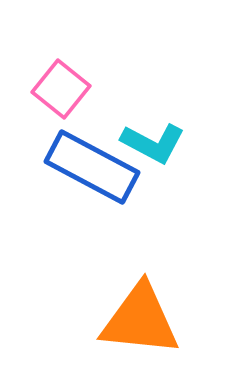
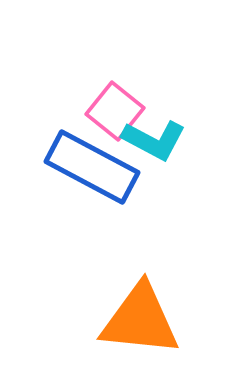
pink square: moved 54 px right, 22 px down
cyan L-shape: moved 1 px right, 3 px up
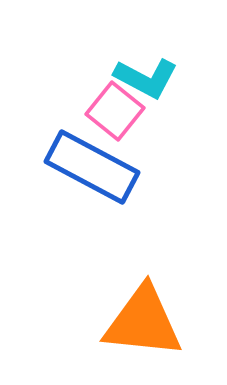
cyan L-shape: moved 8 px left, 62 px up
orange triangle: moved 3 px right, 2 px down
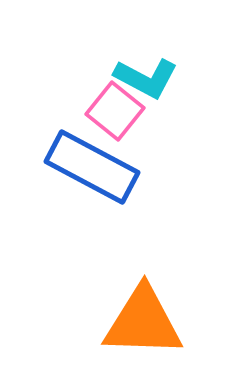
orange triangle: rotated 4 degrees counterclockwise
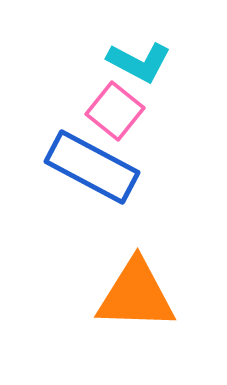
cyan L-shape: moved 7 px left, 16 px up
orange triangle: moved 7 px left, 27 px up
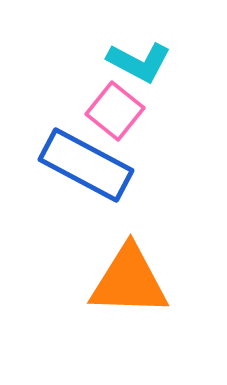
blue rectangle: moved 6 px left, 2 px up
orange triangle: moved 7 px left, 14 px up
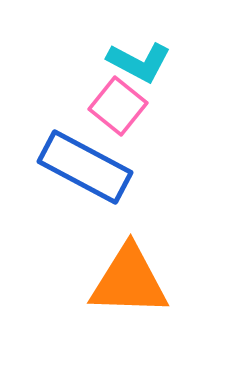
pink square: moved 3 px right, 5 px up
blue rectangle: moved 1 px left, 2 px down
